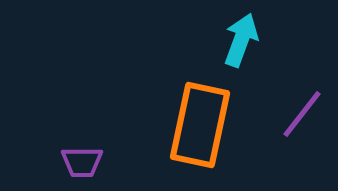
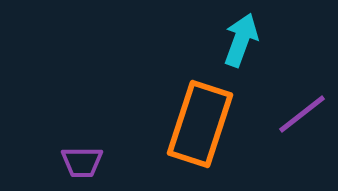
purple line: rotated 14 degrees clockwise
orange rectangle: moved 1 px up; rotated 6 degrees clockwise
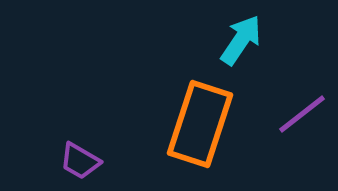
cyan arrow: rotated 14 degrees clockwise
purple trapezoid: moved 2 px left, 1 px up; rotated 30 degrees clockwise
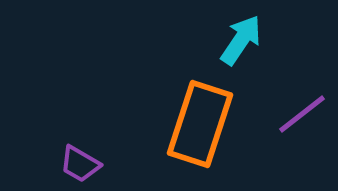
purple trapezoid: moved 3 px down
